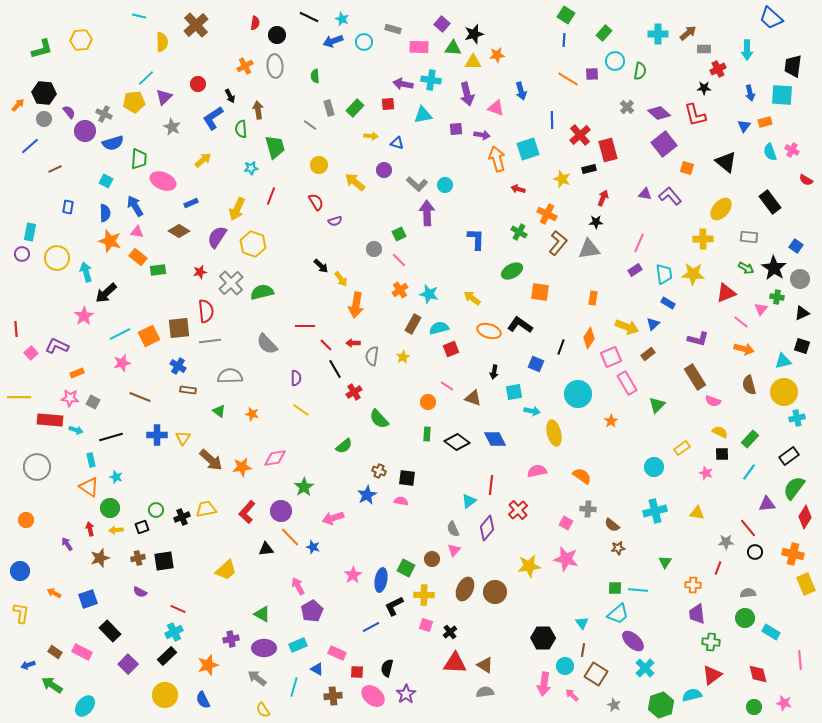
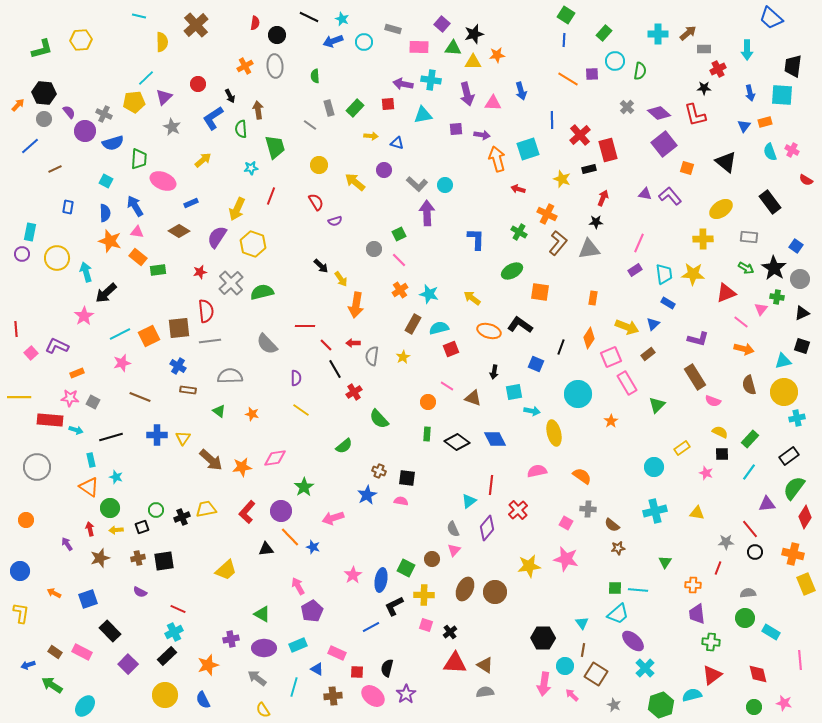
pink triangle at (496, 108): moved 3 px left, 5 px up; rotated 18 degrees counterclockwise
yellow ellipse at (721, 209): rotated 15 degrees clockwise
red line at (748, 528): moved 2 px right, 1 px down
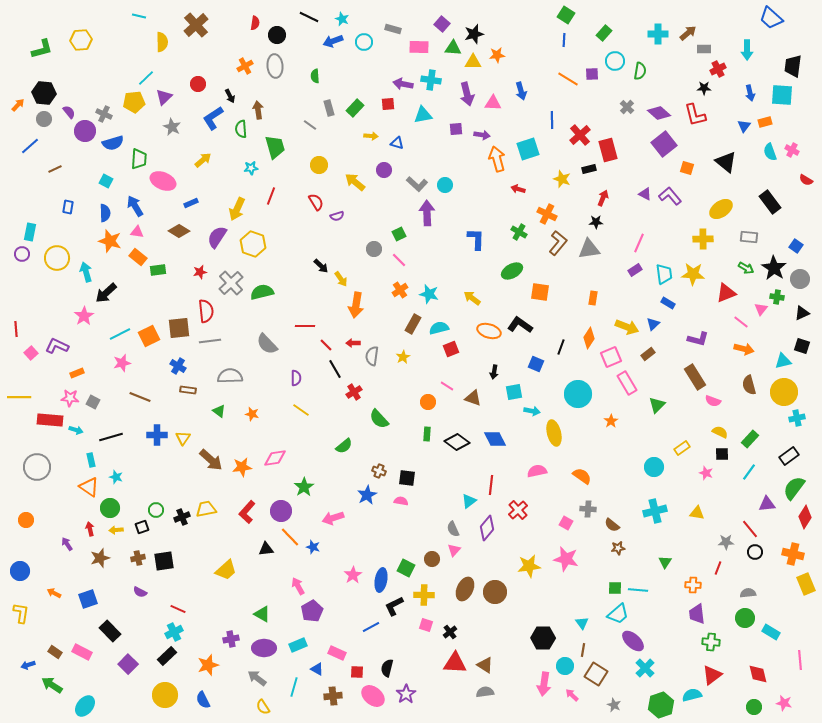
purple triangle at (645, 194): rotated 16 degrees clockwise
purple semicircle at (335, 221): moved 2 px right, 5 px up
yellow semicircle at (263, 710): moved 3 px up
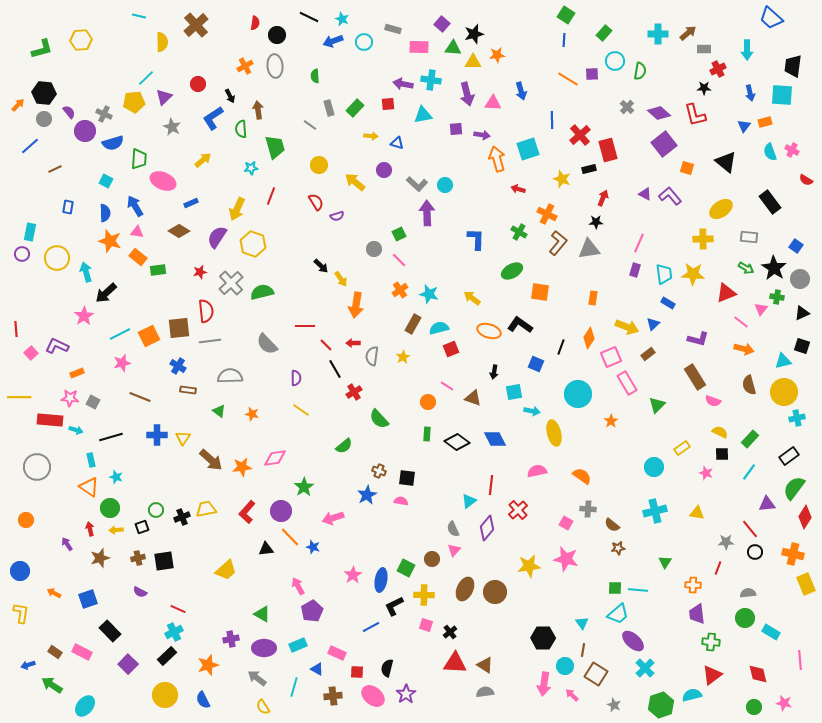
purple rectangle at (635, 270): rotated 40 degrees counterclockwise
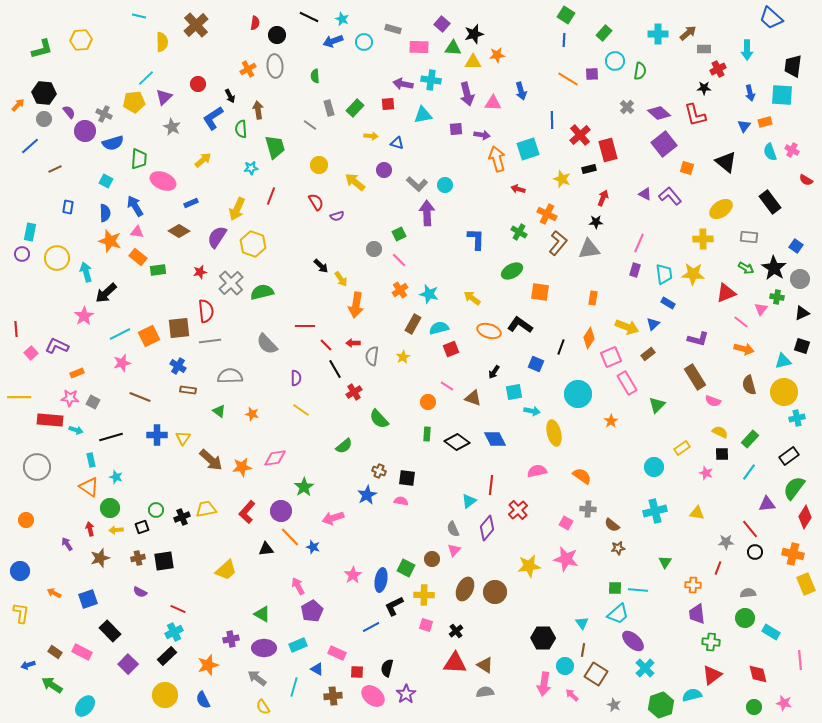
orange cross at (245, 66): moved 3 px right, 3 px down
black arrow at (494, 372): rotated 24 degrees clockwise
black cross at (450, 632): moved 6 px right, 1 px up
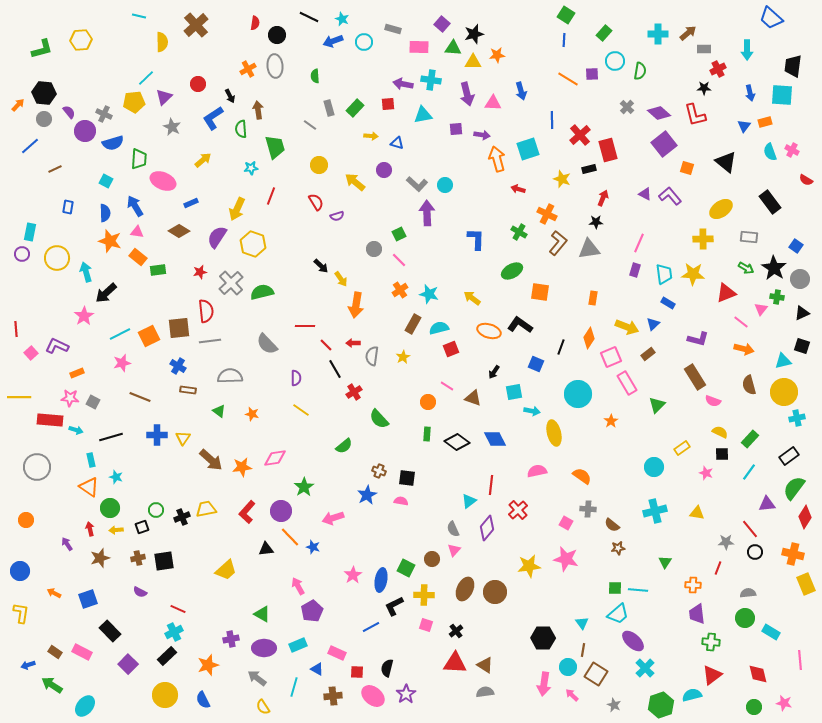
cyan circle at (565, 666): moved 3 px right, 1 px down
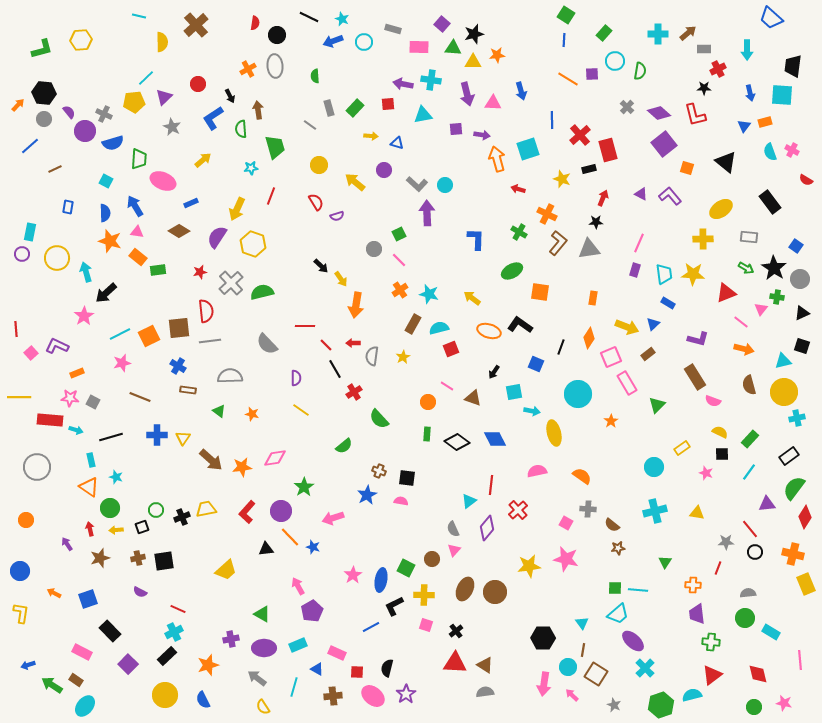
purple triangle at (645, 194): moved 4 px left
brown rectangle at (55, 652): moved 21 px right, 28 px down
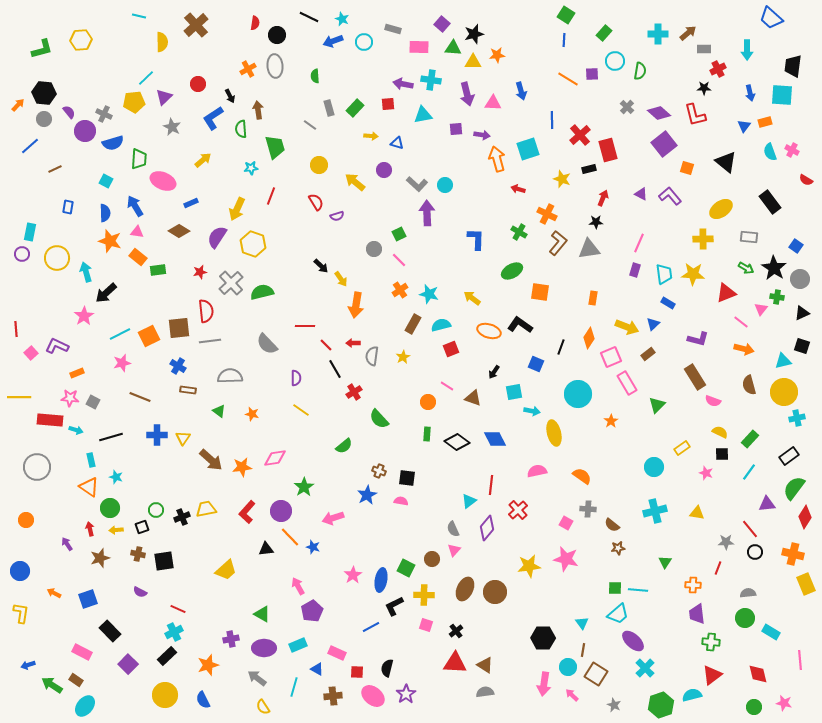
cyan semicircle at (439, 328): moved 2 px right, 3 px up
brown cross at (138, 558): moved 4 px up; rotated 24 degrees clockwise
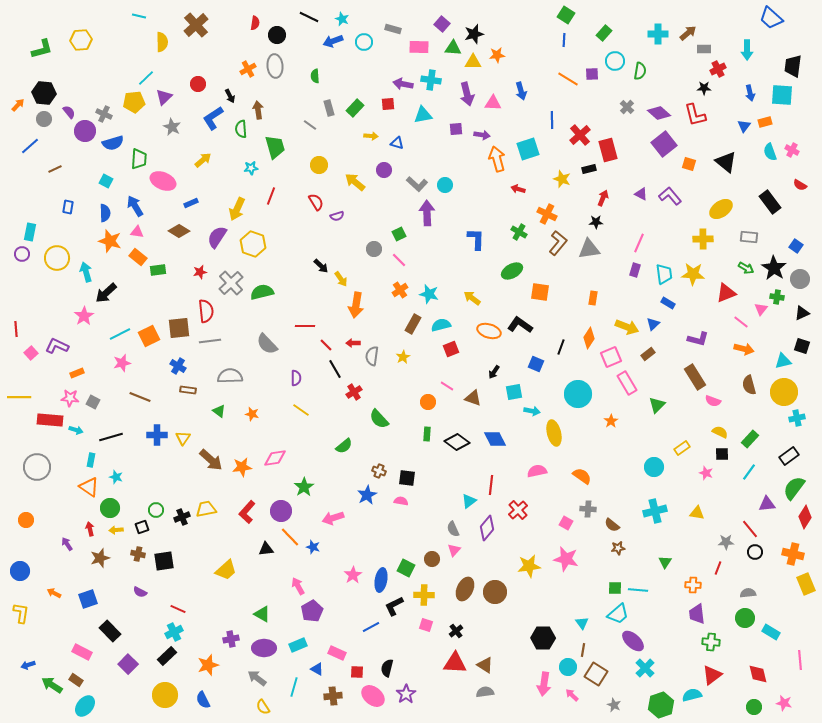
orange square at (687, 168): moved 2 px right, 4 px up
red semicircle at (806, 180): moved 6 px left, 5 px down
cyan rectangle at (91, 460): rotated 24 degrees clockwise
